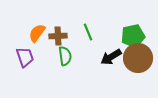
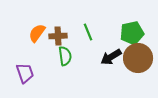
green pentagon: moved 1 px left, 3 px up
purple trapezoid: moved 16 px down
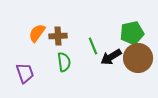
green line: moved 5 px right, 14 px down
green semicircle: moved 1 px left, 6 px down
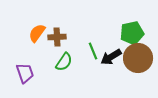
brown cross: moved 1 px left, 1 px down
green line: moved 5 px down
green semicircle: rotated 42 degrees clockwise
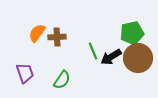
green semicircle: moved 2 px left, 18 px down
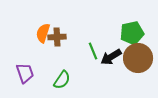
orange semicircle: moved 6 px right; rotated 18 degrees counterclockwise
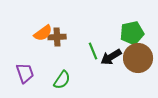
orange semicircle: rotated 144 degrees counterclockwise
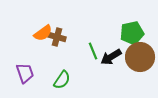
brown cross: rotated 18 degrees clockwise
brown circle: moved 2 px right, 1 px up
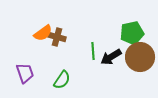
green line: rotated 18 degrees clockwise
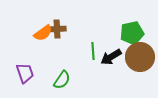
brown cross: moved 8 px up; rotated 18 degrees counterclockwise
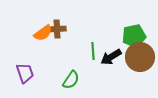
green pentagon: moved 2 px right, 3 px down
green semicircle: moved 9 px right
